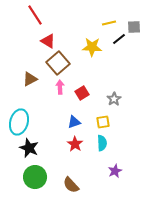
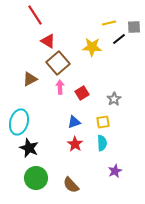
green circle: moved 1 px right, 1 px down
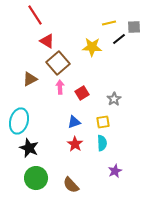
red triangle: moved 1 px left
cyan ellipse: moved 1 px up
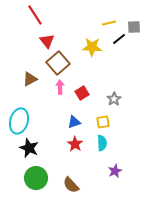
red triangle: rotated 21 degrees clockwise
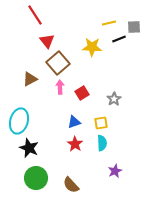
black line: rotated 16 degrees clockwise
yellow square: moved 2 px left, 1 px down
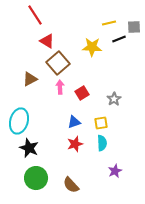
red triangle: rotated 21 degrees counterclockwise
red star: rotated 21 degrees clockwise
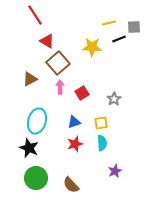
cyan ellipse: moved 18 px right
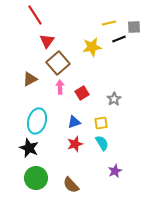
red triangle: rotated 35 degrees clockwise
yellow star: rotated 12 degrees counterclockwise
cyan semicircle: rotated 28 degrees counterclockwise
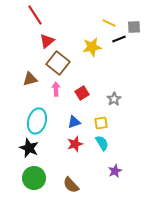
yellow line: rotated 40 degrees clockwise
red triangle: rotated 14 degrees clockwise
brown square: rotated 10 degrees counterclockwise
brown triangle: rotated 14 degrees clockwise
pink arrow: moved 4 px left, 2 px down
green circle: moved 2 px left
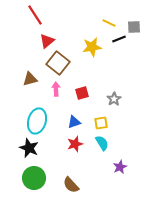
red square: rotated 16 degrees clockwise
purple star: moved 5 px right, 4 px up
